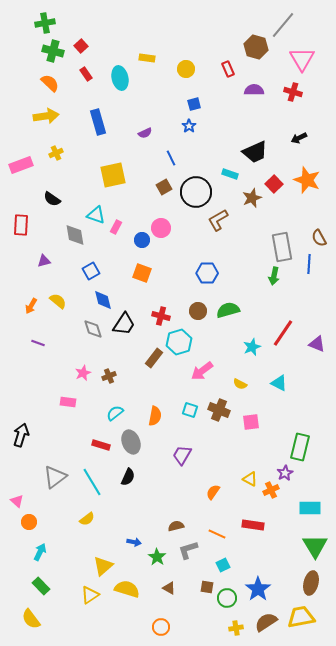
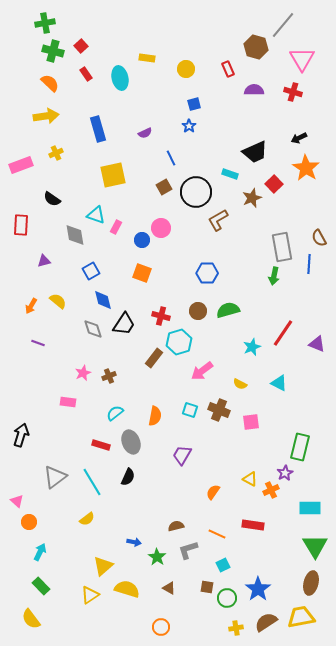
blue rectangle at (98, 122): moved 7 px down
orange star at (307, 180): moved 1 px left, 12 px up; rotated 12 degrees clockwise
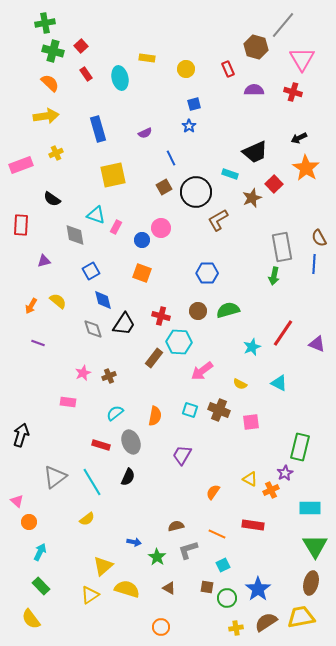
blue line at (309, 264): moved 5 px right
cyan hexagon at (179, 342): rotated 20 degrees clockwise
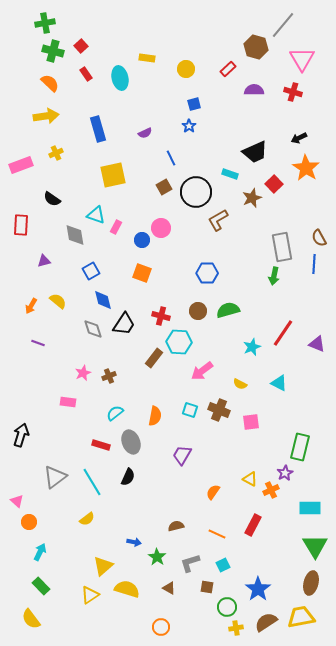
red rectangle at (228, 69): rotated 70 degrees clockwise
red rectangle at (253, 525): rotated 70 degrees counterclockwise
gray L-shape at (188, 550): moved 2 px right, 13 px down
green circle at (227, 598): moved 9 px down
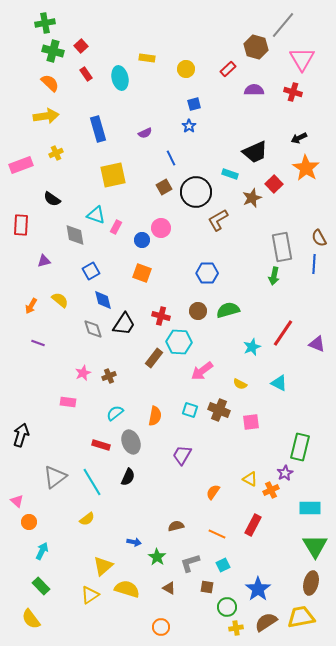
yellow semicircle at (58, 301): moved 2 px right, 1 px up
cyan arrow at (40, 552): moved 2 px right, 1 px up
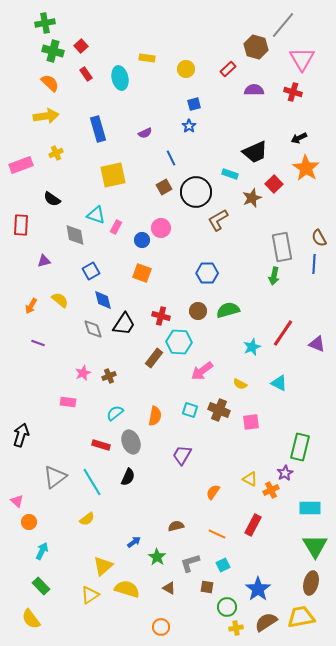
blue arrow at (134, 542): rotated 48 degrees counterclockwise
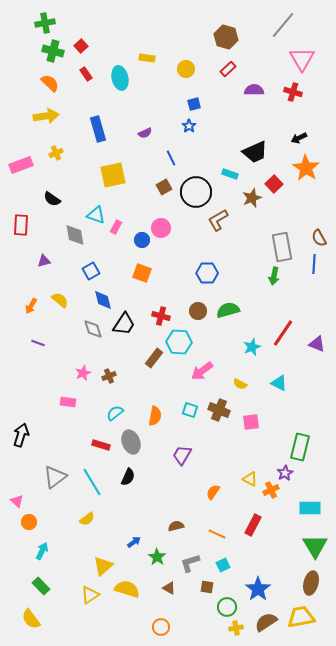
brown hexagon at (256, 47): moved 30 px left, 10 px up
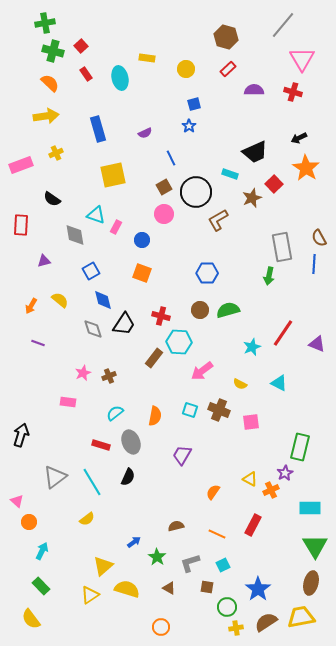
pink circle at (161, 228): moved 3 px right, 14 px up
green arrow at (274, 276): moved 5 px left
brown circle at (198, 311): moved 2 px right, 1 px up
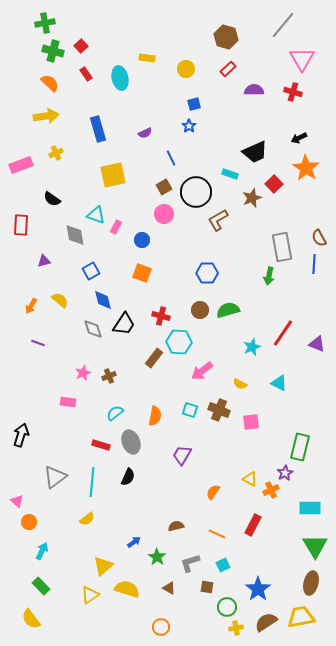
cyan line at (92, 482): rotated 36 degrees clockwise
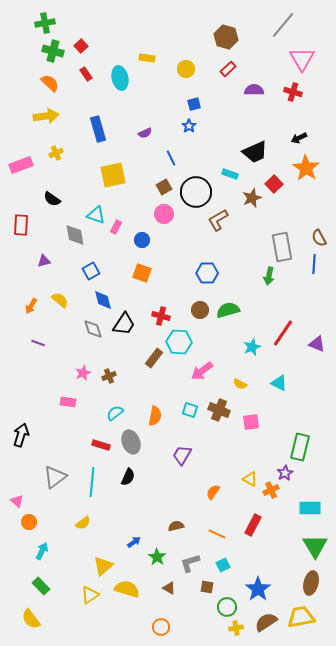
yellow semicircle at (87, 519): moved 4 px left, 4 px down
